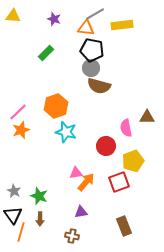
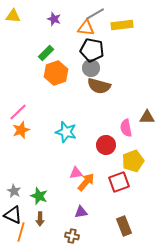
orange hexagon: moved 33 px up
red circle: moved 1 px up
black triangle: rotated 30 degrees counterclockwise
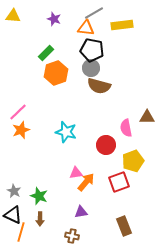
gray line: moved 1 px left, 1 px up
